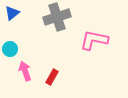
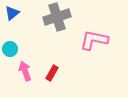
red rectangle: moved 4 px up
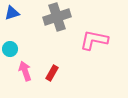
blue triangle: rotated 21 degrees clockwise
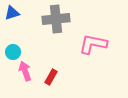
gray cross: moved 1 px left, 2 px down; rotated 12 degrees clockwise
pink L-shape: moved 1 px left, 4 px down
cyan circle: moved 3 px right, 3 px down
red rectangle: moved 1 px left, 4 px down
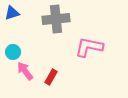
pink L-shape: moved 4 px left, 3 px down
pink arrow: rotated 18 degrees counterclockwise
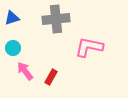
blue triangle: moved 5 px down
cyan circle: moved 4 px up
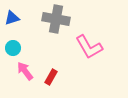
gray cross: rotated 16 degrees clockwise
pink L-shape: rotated 132 degrees counterclockwise
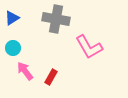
blue triangle: rotated 14 degrees counterclockwise
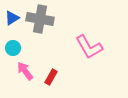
gray cross: moved 16 px left
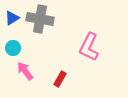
pink L-shape: rotated 56 degrees clockwise
red rectangle: moved 9 px right, 2 px down
